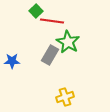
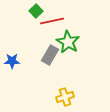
red line: rotated 20 degrees counterclockwise
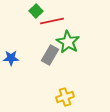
blue star: moved 1 px left, 3 px up
